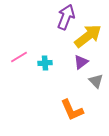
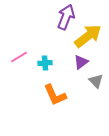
orange L-shape: moved 17 px left, 15 px up
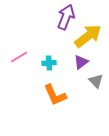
cyan cross: moved 4 px right
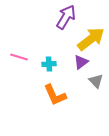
purple arrow: rotated 10 degrees clockwise
yellow arrow: moved 3 px right, 3 px down
pink line: rotated 48 degrees clockwise
cyan cross: moved 1 px down
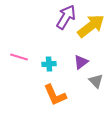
yellow arrow: moved 13 px up
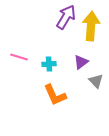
yellow arrow: rotated 48 degrees counterclockwise
